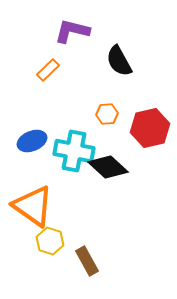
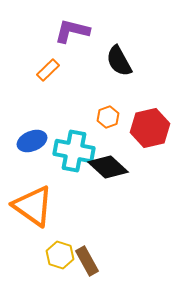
orange hexagon: moved 1 px right, 3 px down; rotated 15 degrees counterclockwise
yellow hexagon: moved 10 px right, 14 px down
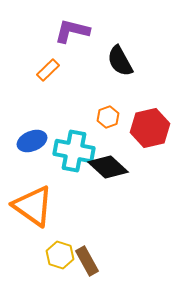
black semicircle: moved 1 px right
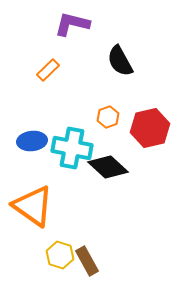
purple L-shape: moved 7 px up
blue ellipse: rotated 16 degrees clockwise
cyan cross: moved 2 px left, 3 px up
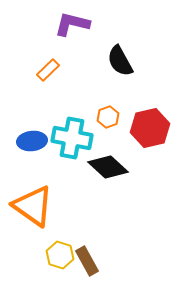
cyan cross: moved 10 px up
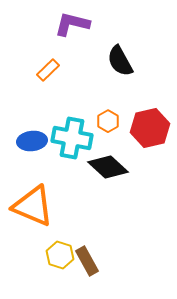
orange hexagon: moved 4 px down; rotated 10 degrees counterclockwise
orange triangle: rotated 12 degrees counterclockwise
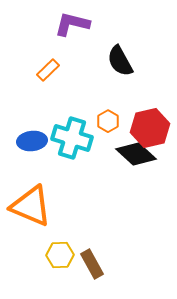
cyan cross: rotated 6 degrees clockwise
black diamond: moved 28 px right, 13 px up
orange triangle: moved 2 px left
yellow hexagon: rotated 20 degrees counterclockwise
brown rectangle: moved 5 px right, 3 px down
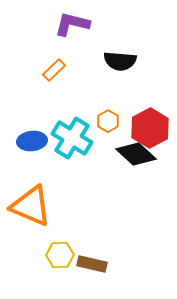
black semicircle: rotated 56 degrees counterclockwise
orange rectangle: moved 6 px right
red hexagon: rotated 15 degrees counterclockwise
cyan cross: rotated 15 degrees clockwise
brown rectangle: rotated 48 degrees counterclockwise
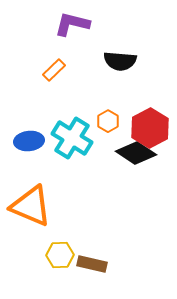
blue ellipse: moved 3 px left
black diamond: moved 1 px up; rotated 9 degrees counterclockwise
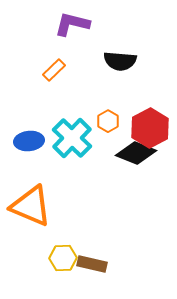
cyan cross: rotated 12 degrees clockwise
black diamond: rotated 12 degrees counterclockwise
yellow hexagon: moved 3 px right, 3 px down
